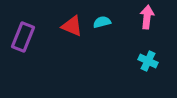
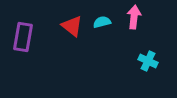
pink arrow: moved 13 px left
red triangle: rotated 15 degrees clockwise
purple rectangle: rotated 12 degrees counterclockwise
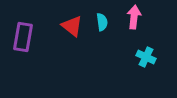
cyan semicircle: rotated 96 degrees clockwise
cyan cross: moved 2 px left, 4 px up
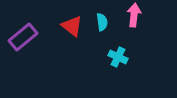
pink arrow: moved 2 px up
purple rectangle: rotated 40 degrees clockwise
cyan cross: moved 28 px left
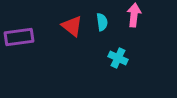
purple rectangle: moved 4 px left; rotated 32 degrees clockwise
cyan cross: moved 1 px down
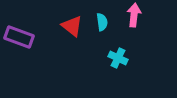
purple rectangle: rotated 28 degrees clockwise
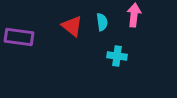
purple rectangle: rotated 12 degrees counterclockwise
cyan cross: moved 1 px left, 2 px up; rotated 18 degrees counterclockwise
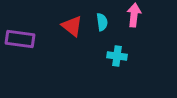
purple rectangle: moved 1 px right, 2 px down
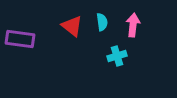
pink arrow: moved 1 px left, 10 px down
cyan cross: rotated 24 degrees counterclockwise
